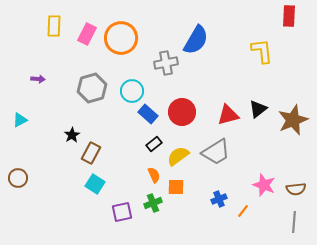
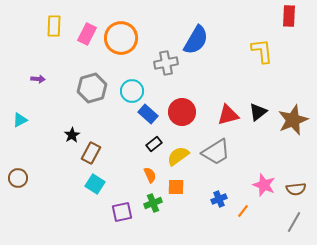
black triangle: moved 3 px down
orange semicircle: moved 4 px left
gray line: rotated 25 degrees clockwise
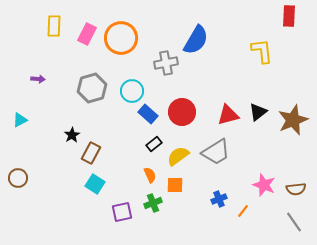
orange square: moved 1 px left, 2 px up
gray line: rotated 65 degrees counterclockwise
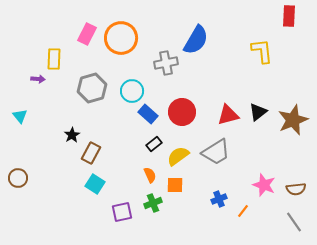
yellow rectangle: moved 33 px down
cyan triangle: moved 4 px up; rotated 42 degrees counterclockwise
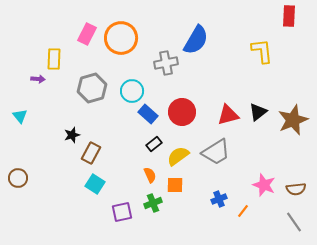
black star: rotated 14 degrees clockwise
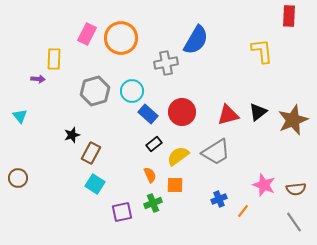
gray hexagon: moved 3 px right, 3 px down
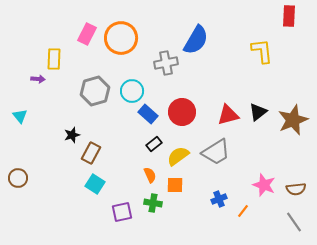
green cross: rotated 30 degrees clockwise
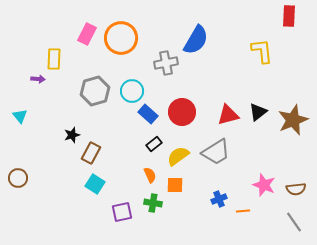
orange line: rotated 48 degrees clockwise
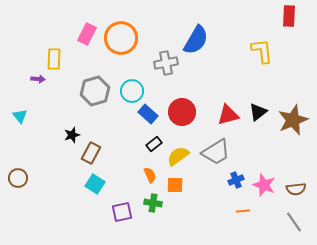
blue cross: moved 17 px right, 19 px up
